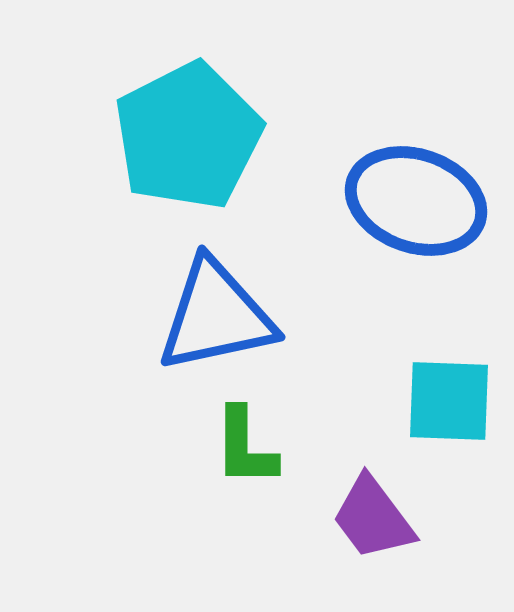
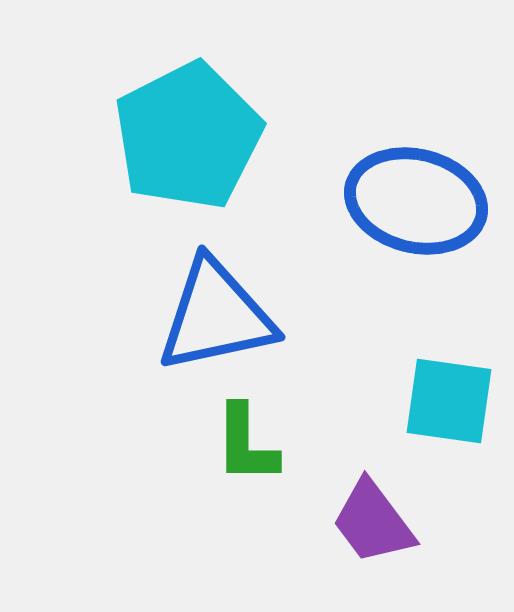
blue ellipse: rotated 5 degrees counterclockwise
cyan square: rotated 6 degrees clockwise
green L-shape: moved 1 px right, 3 px up
purple trapezoid: moved 4 px down
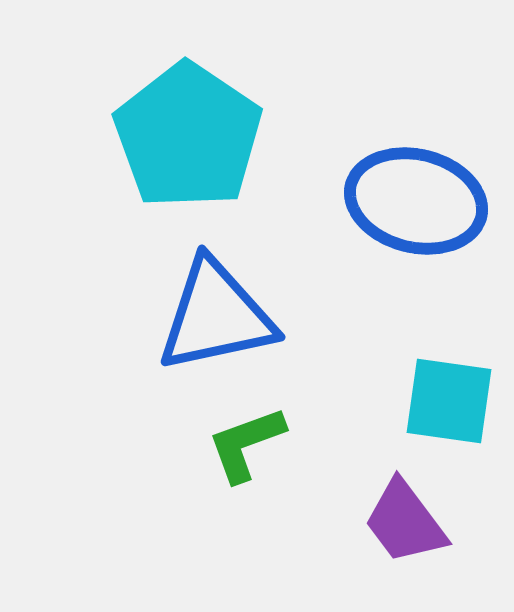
cyan pentagon: rotated 11 degrees counterclockwise
green L-shape: rotated 70 degrees clockwise
purple trapezoid: moved 32 px right
